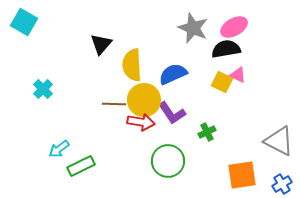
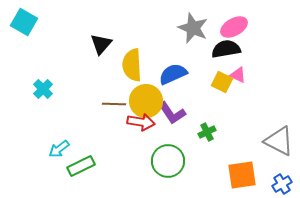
yellow circle: moved 2 px right, 1 px down
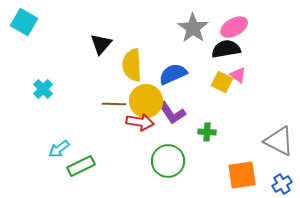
gray star: rotated 12 degrees clockwise
pink triangle: rotated 12 degrees clockwise
red arrow: moved 1 px left
green cross: rotated 30 degrees clockwise
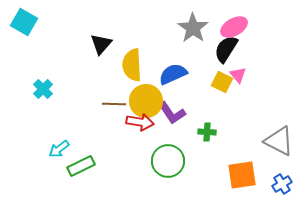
black semicircle: rotated 48 degrees counterclockwise
pink triangle: rotated 12 degrees clockwise
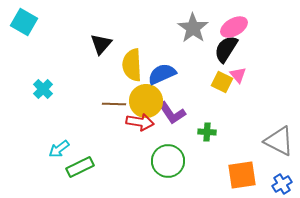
blue semicircle: moved 11 px left
green rectangle: moved 1 px left, 1 px down
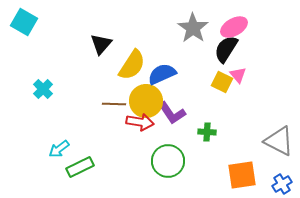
yellow semicircle: rotated 144 degrees counterclockwise
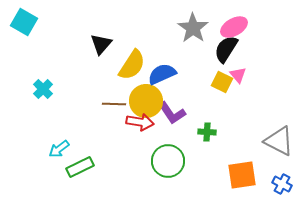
blue cross: rotated 30 degrees counterclockwise
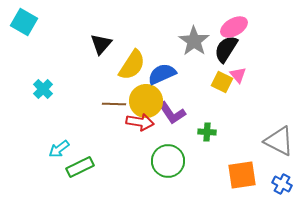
gray star: moved 1 px right, 13 px down
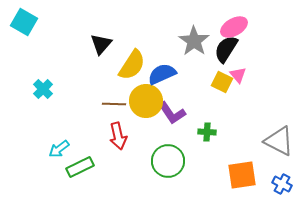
red arrow: moved 22 px left, 14 px down; rotated 68 degrees clockwise
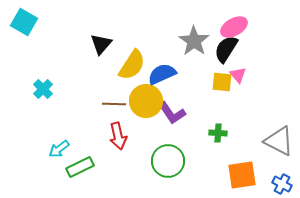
yellow square: rotated 20 degrees counterclockwise
green cross: moved 11 px right, 1 px down
